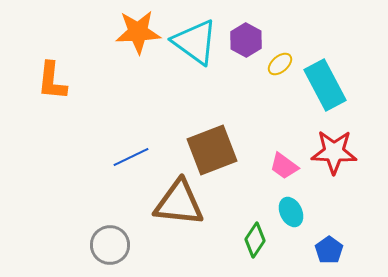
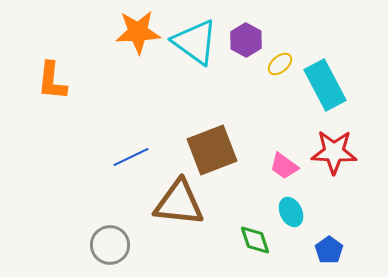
green diamond: rotated 52 degrees counterclockwise
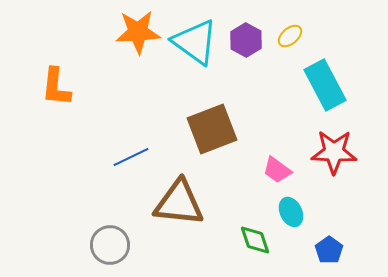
yellow ellipse: moved 10 px right, 28 px up
orange L-shape: moved 4 px right, 6 px down
brown square: moved 21 px up
pink trapezoid: moved 7 px left, 4 px down
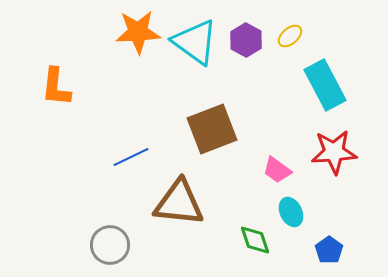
red star: rotated 6 degrees counterclockwise
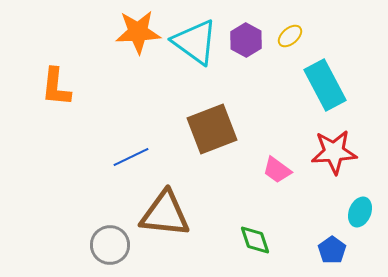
brown triangle: moved 14 px left, 11 px down
cyan ellipse: moved 69 px right; rotated 48 degrees clockwise
blue pentagon: moved 3 px right
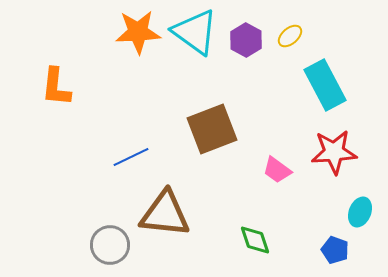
cyan triangle: moved 10 px up
blue pentagon: moved 3 px right; rotated 16 degrees counterclockwise
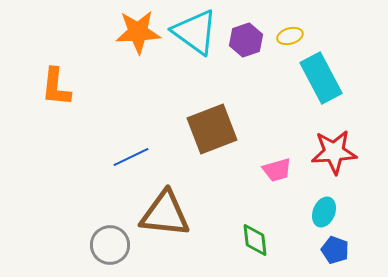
yellow ellipse: rotated 25 degrees clockwise
purple hexagon: rotated 12 degrees clockwise
cyan rectangle: moved 4 px left, 7 px up
pink trapezoid: rotated 52 degrees counterclockwise
cyan ellipse: moved 36 px left
green diamond: rotated 12 degrees clockwise
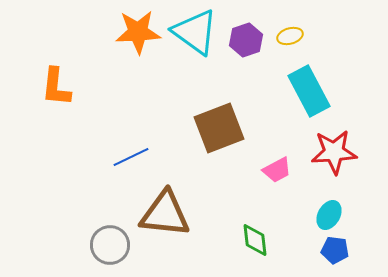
cyan rectangle: moved 12 px left, 13 px down
brown square: moved 7 px right, 1 px up
pink trapezoid: rotated 12 degrees counterclockwise
cyan ellipse: moved 5 px right, 3 px down; rotated 8 degrees clockwise
blue pentagon: rotated 12 degrees counterclockwise
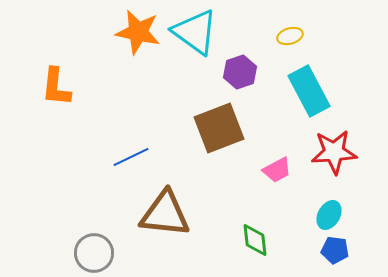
orange star: rotated 15 degrees clockwise
purple hexagon: moved 6 px left, 32 px down
gray circle: moved 16 px left, 8 px down
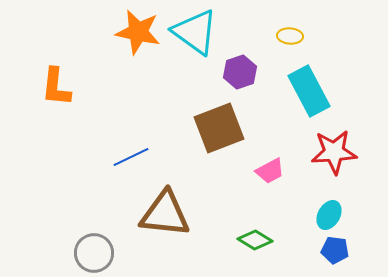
yellow ellipse: rotated 20 degrees clockwise
pink trapezoid: moved 7 px left, 1 px down
green diamond: rotated 52 degrees counterclockwise
